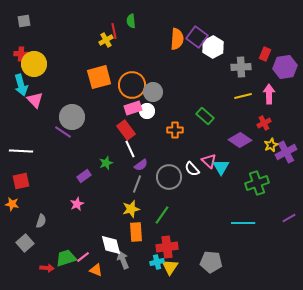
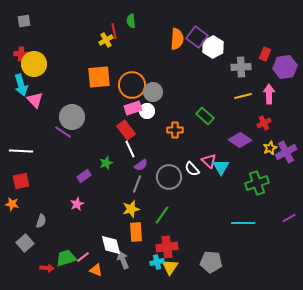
orange square at (99, 77): rotated 10 degrees clockwise
yellow star at (271, 145): moved 1 px left, 3 px down
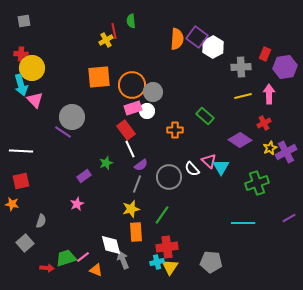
yellow circle at (34, 64): moved 2 px left, 4 px down
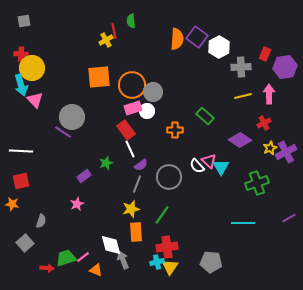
white hexagon at (213, 47): moved 6 px right
white semicircle at (192, 169): moved 5 px right, 3 px up
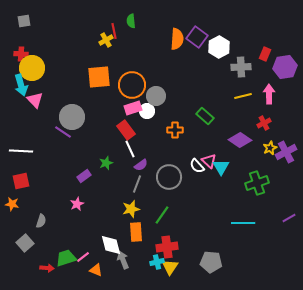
gray circle at (153, 92): moved 3 px right, 4 px down
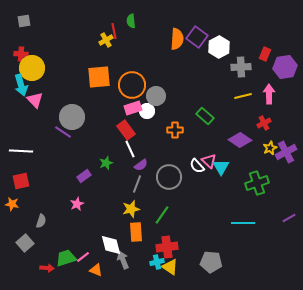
yellow triangle at (170, 267): rotated 30 degrees counterclockwise
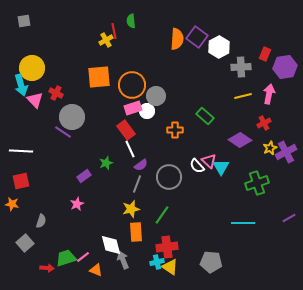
red cross at (21, 54): moved 35 px right, 39 px down; rotated 24 degrees clockwise
pink arrow at (269, 94): rotated 12 degrees clockwise
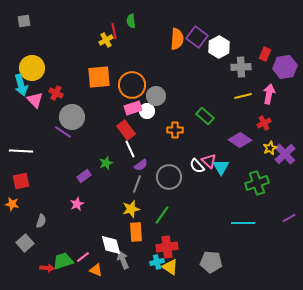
purple cross at (286, 152): moved 1 px left, 2 px down; rotated 15 degrees counterclockwise
green trapezoid at (66, 258): moved 3 px left, 3 px down
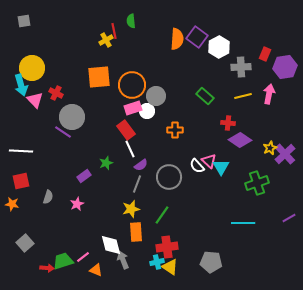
green rectangle at (205, 116): moved 20 px up
red cross at (264, 123): moved 36 px left; rotated 32 degrees clockwise
gray semicircle at (41, 221): moved 7 px right, 24 px up
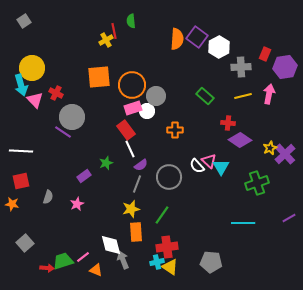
gray square at (24, 21): rotated 24 degrees counterclockwise
